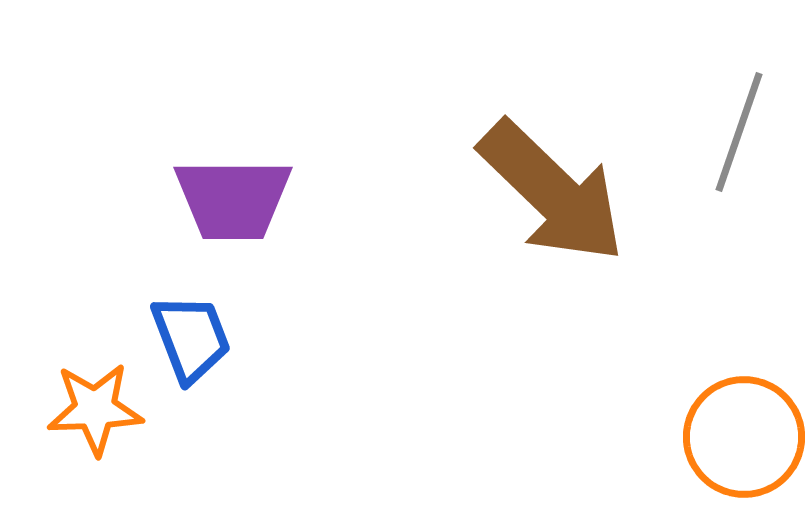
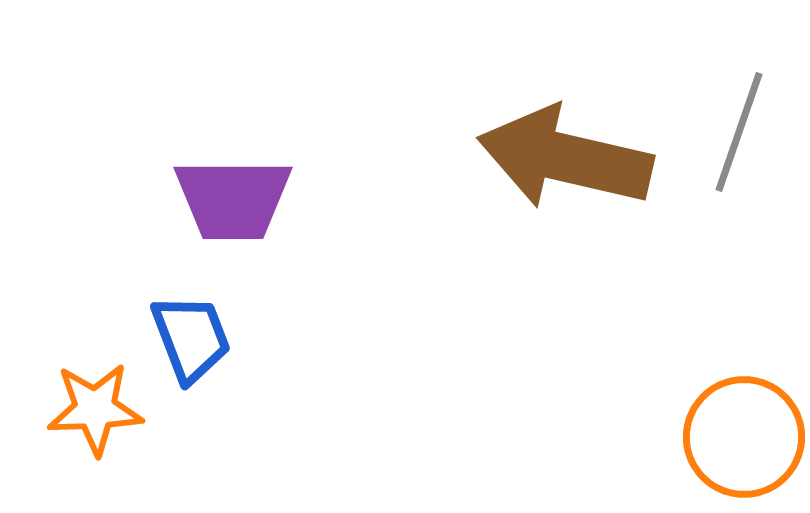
brown arrow: moved 13 px right, 34 px up; rotated 149 degrees clockwise
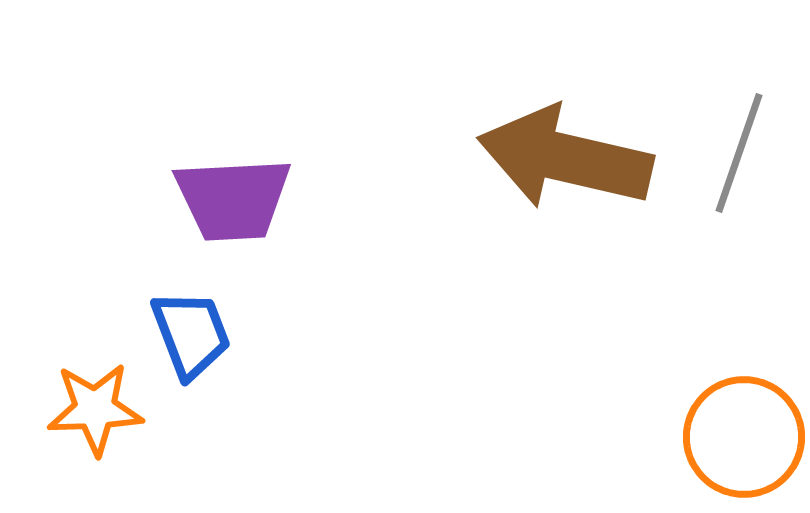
gray line: moved 21 px down
purple trapezoid: rotated 3 degrees counterclockwise
blue trapezoid: moved 4 px up
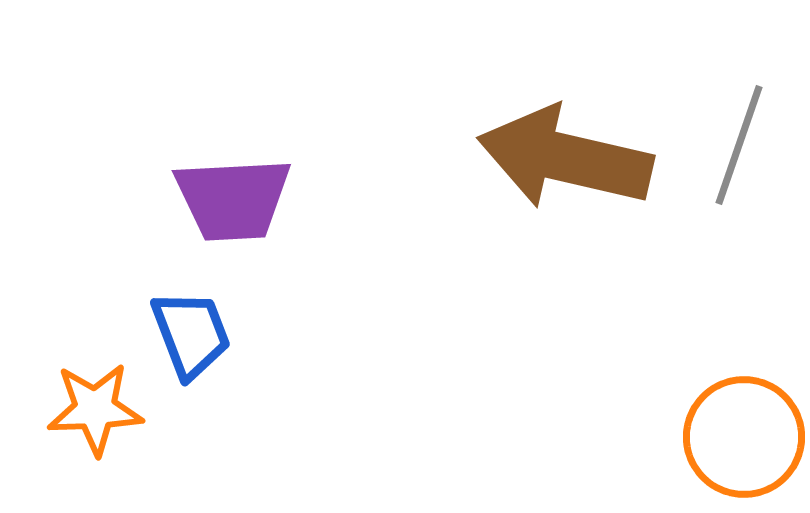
gray line: moved 8 px up
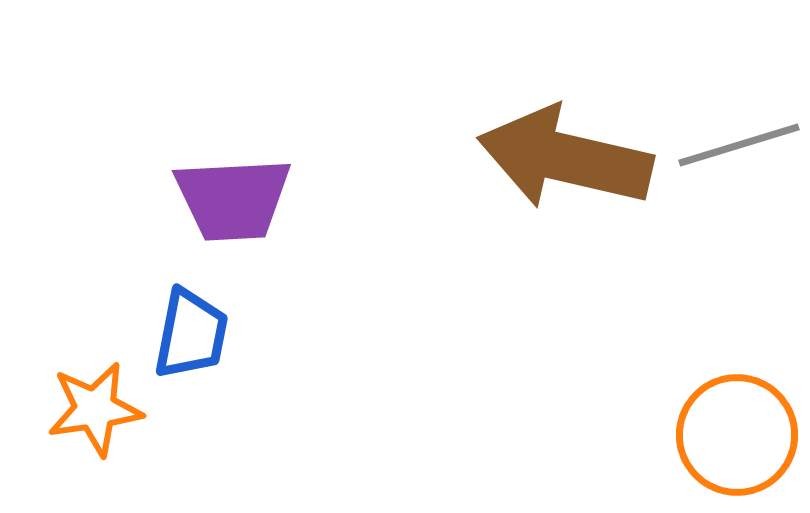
gray line: rotated 54 degrees clockwise
blue trapezoid: rotated 32 degrees clockwise
orange star: rotated 6 degrees counterclockwise
orange circle: moved 7 px left, 2 px up
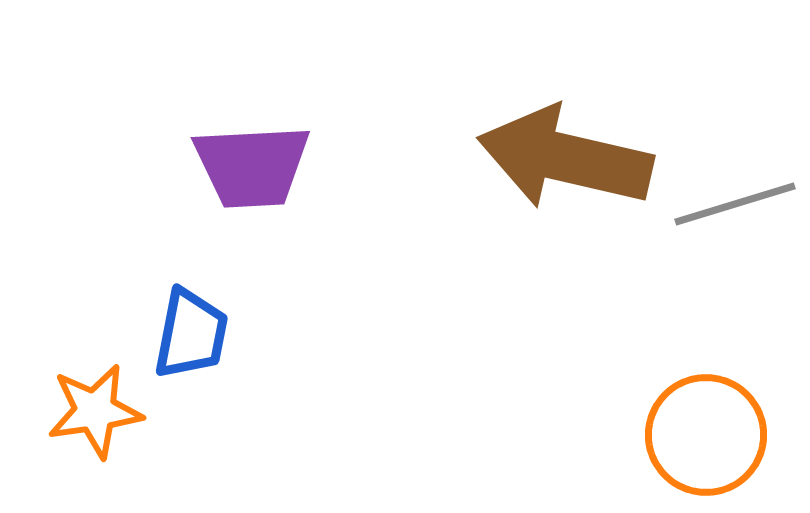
gray line: moved 4 px left, 59 px down
purple trapezoid: moved 19 px right, 33 px up
orange star: moved 2 px down
orange circle: moved 31 px left
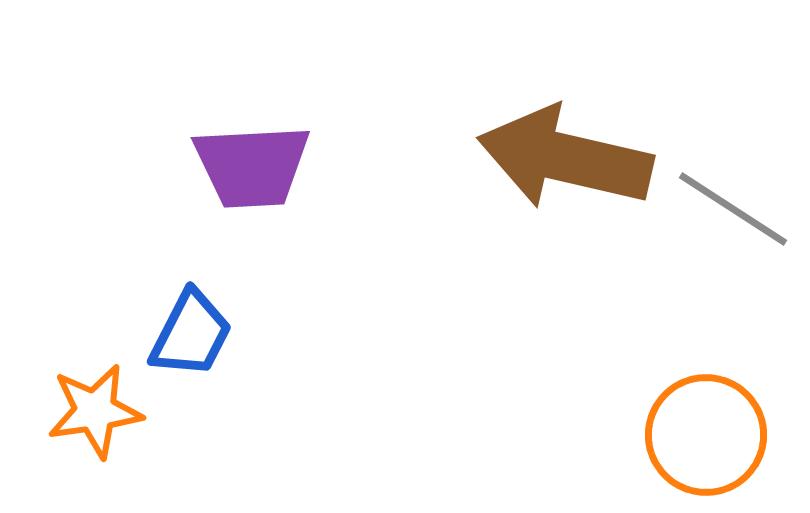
gray line: moved 2 px left, 5 px down; rotated 50 degrees clockwise
blue trapezoid: rotated 16 degrees clockwise
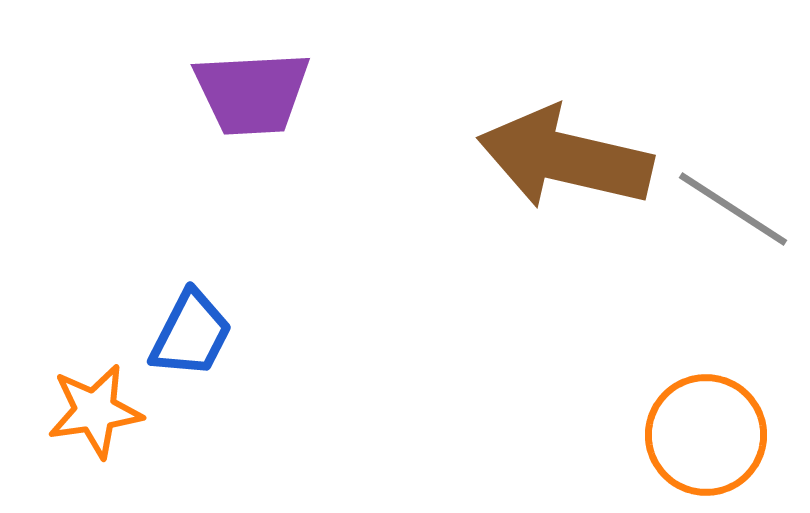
purple trapezoid: moved 73 px up
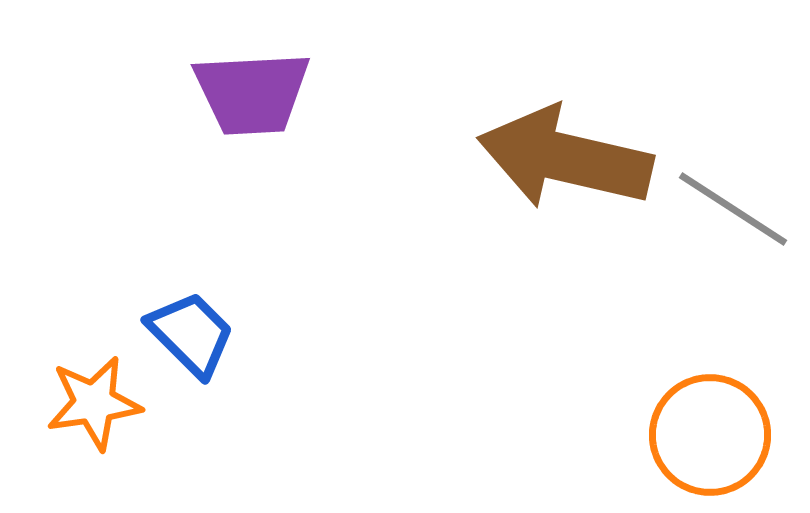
blue trapezoid: rotated 72 degrees counterclockwise
orange star: moved 1 px left, 8 px up
orange circle: moved 4 px right
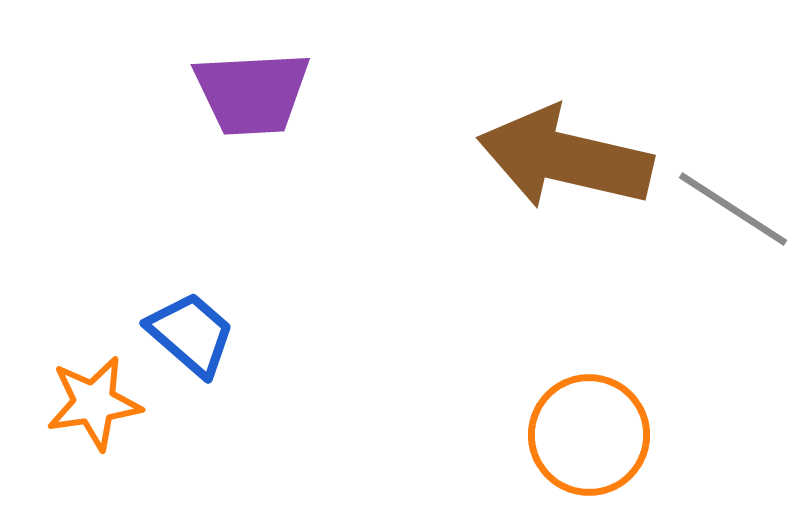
blue trapezoid: rotated 4 degrees counterclockwise
orange circle: moved 121 px left
